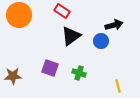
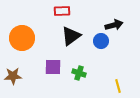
red rectangle: rotated 35 degrees counterclockwise
orange circle: moved 3 px right, 23 px down
purple square: moved 3 px right, 1 px up; rotated 18 degrees counterclockwise
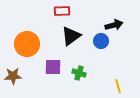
orange circle: moved 5 px right, 6 px down
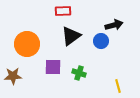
red rectangle: moved 1 px right
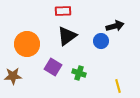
black arrow: moved 1 px right, 1 px down
black triangle: moved 4 px left
purple square: rotated 30 degrees clockwise
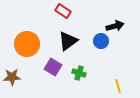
red rectangle: rotated 35 degrees clockwise
black triangle: moved 1 px right, 5 px down
brown star: moved 1 px left, 1 px down
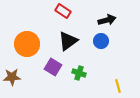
black arrow: moved 8 px left, 6 px up
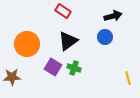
black arrow: moved 6 px right, 4 px up
blue circle: moved 4 px right, 4 px up
green cross: moved 5 px left, 5 px up
yellow line: moved 10 px right, 8 px up
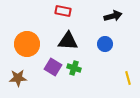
red rectangle: rotated 21 degrees counterclockwise
blue circle: moved 7 px down
black triangle: rotated 40 degrees clockwise
brown star: moved 6 px right, 1 px down
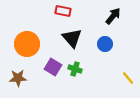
black arrow: rotated 36 degrees counterclockwise
black triangle: moved 4 px right, 3 px up; rotated 45 degrees clockwise
green cross: moved 1 px right, 1 px down
yellow line: rotated 24 degrees counterclockwise
